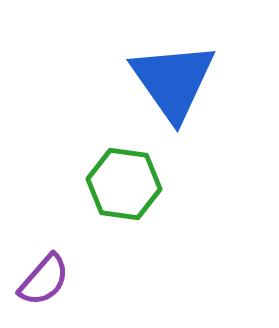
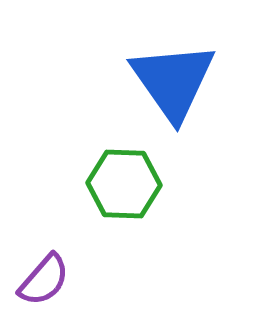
green hexagon: rotated 6 degrees counterclockwise
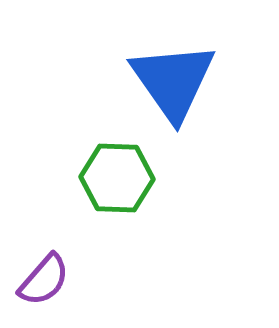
green hexagon: moved 7 px left, 6 px up
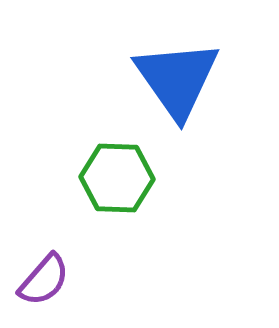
blue triangle: moved 4 px right, 2 px up
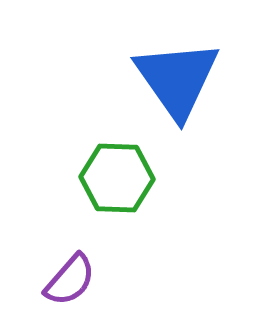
purple semicircle: moved 26 px right
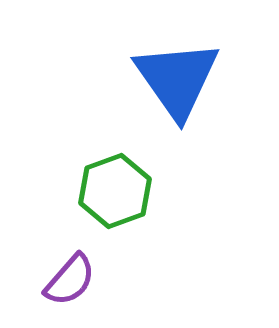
green hexagon: moved 2 px left, 13 px down; rotated 22 degrees counterclockwise
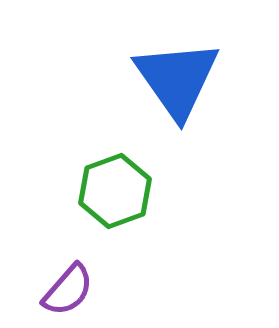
purple semicircle: moved 2 px left, 10 px down
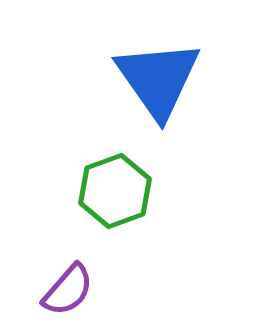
blue triangle: moved 19 px left
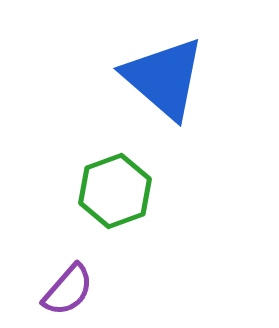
blue triangle: moved 6 px right, 1 px up; rotated 14 degrees counterclockwise
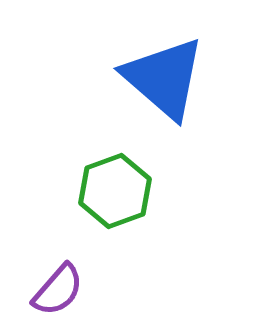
purple semicircle: moved 10 px left
